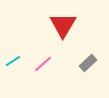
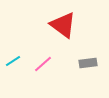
red triangle: rotated 24 degrees counterclockwise
gray rectangle: rotated 36 degrees clockwise
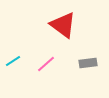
pink line: moved 3 px right
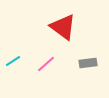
red triangle: moved 2 px down
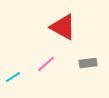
red triangle: rotated 8 degrees counterclockwise
cyan line: moved 16 px down
